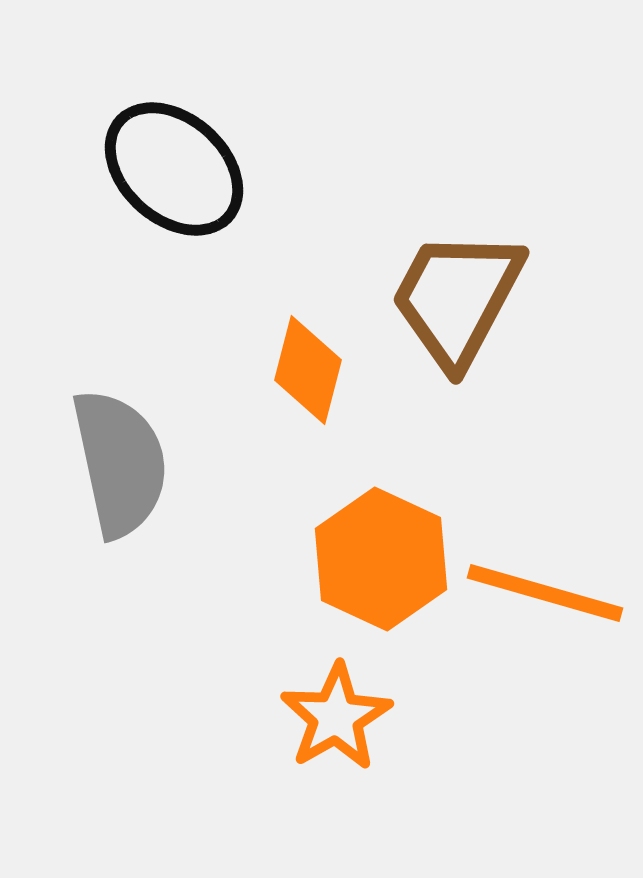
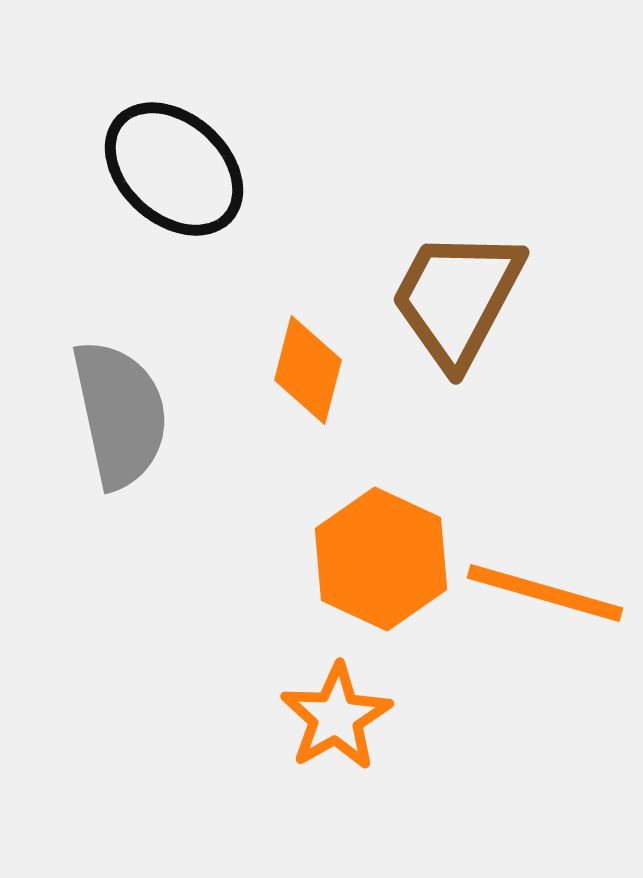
gray semicircle: moved 49 px up
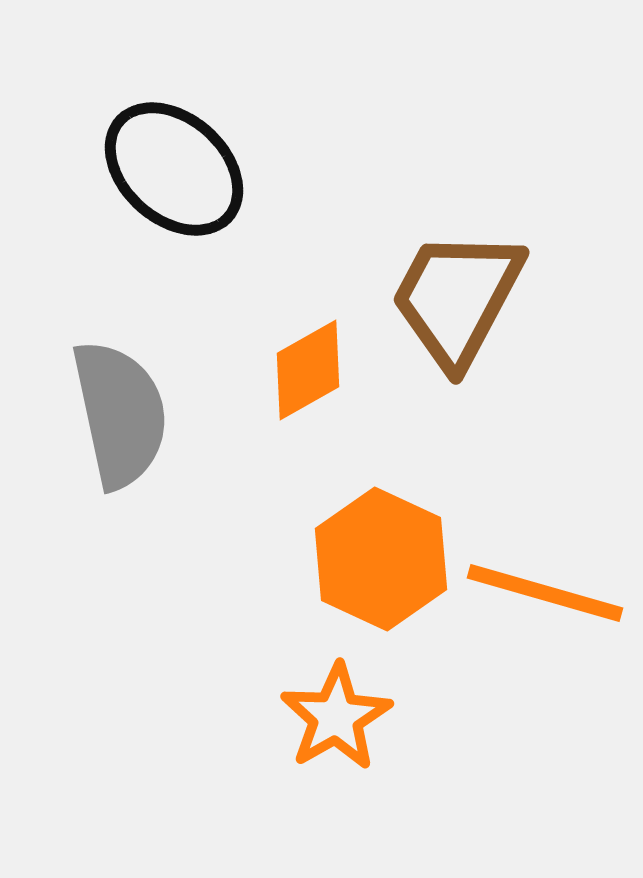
orange diamond: rotated 46 degrees clockwise
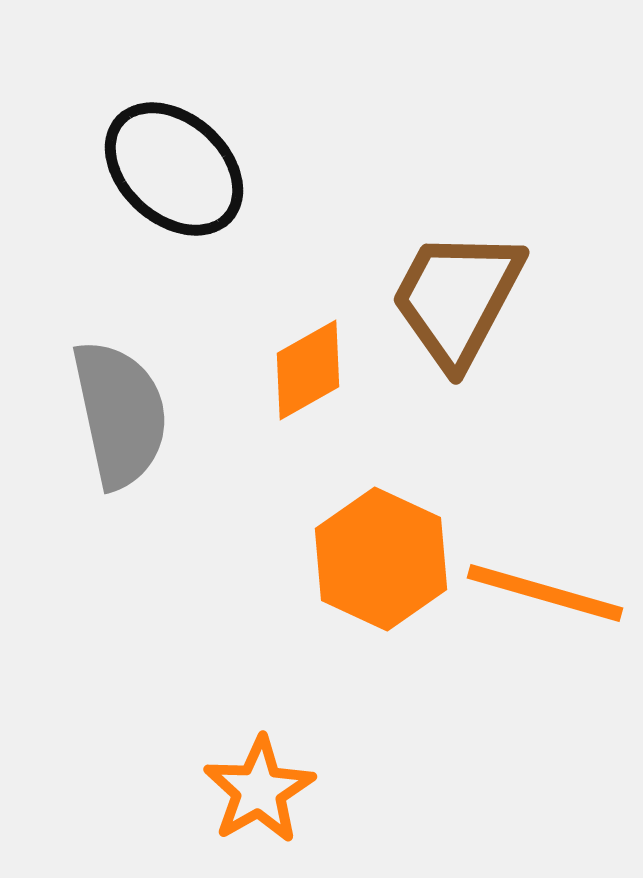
orange star: moved 77 px left, 73 px down
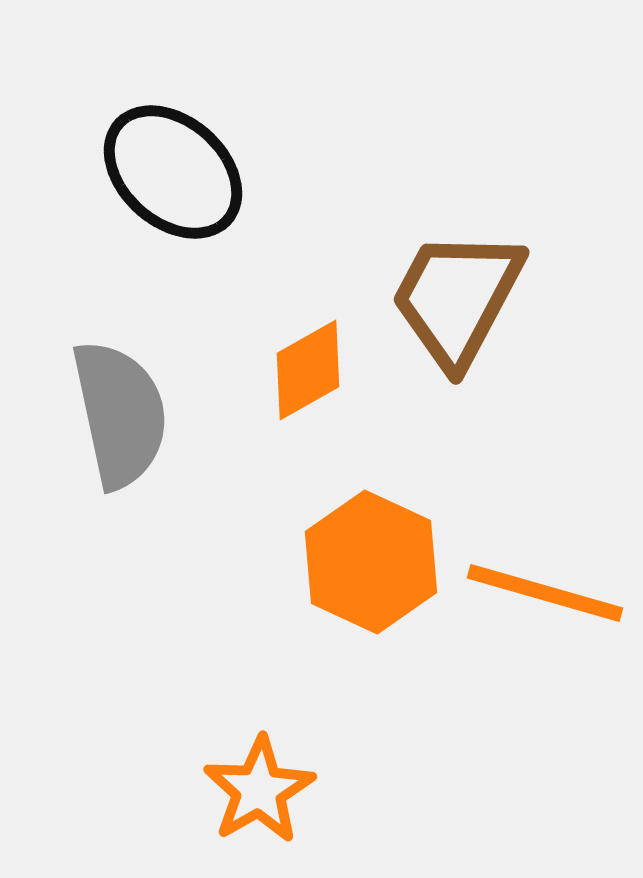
black ellipse: moved 1 px left, 3 px down
orange hexagon: moved 10 px left, 3 px down
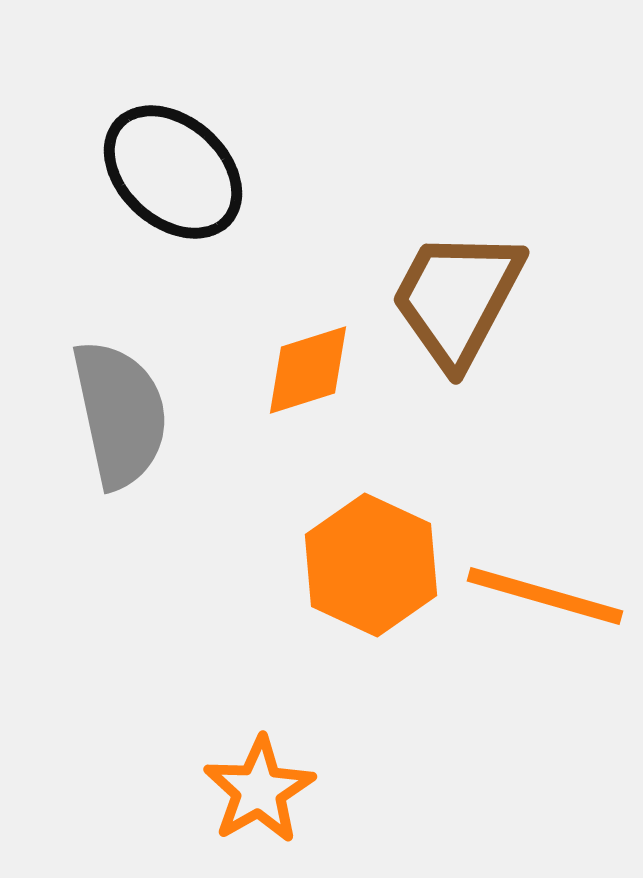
orange diamond: rotated 12 degrees clockwise
orange hexagon: moved 3 px down
orange line: moved 3 px down
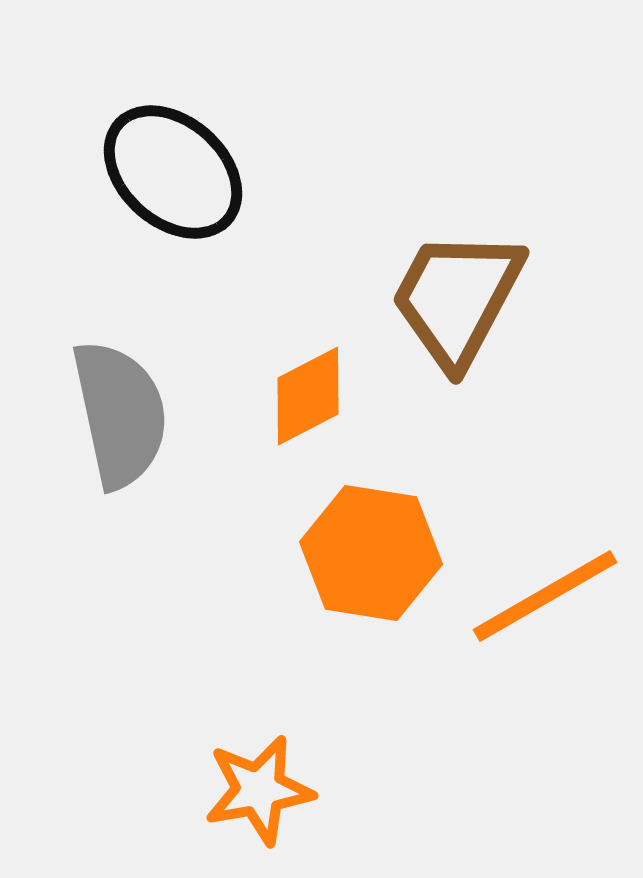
orange diamond: moved 26 px down; rotated 10 degrees counterclockwise
orange hexagon: moved 12 px up; rotated 16 degrees counterclockwise
orange line: rotated 46 degrees counterclockwise
orange star: rotated 20 degrees clockwise
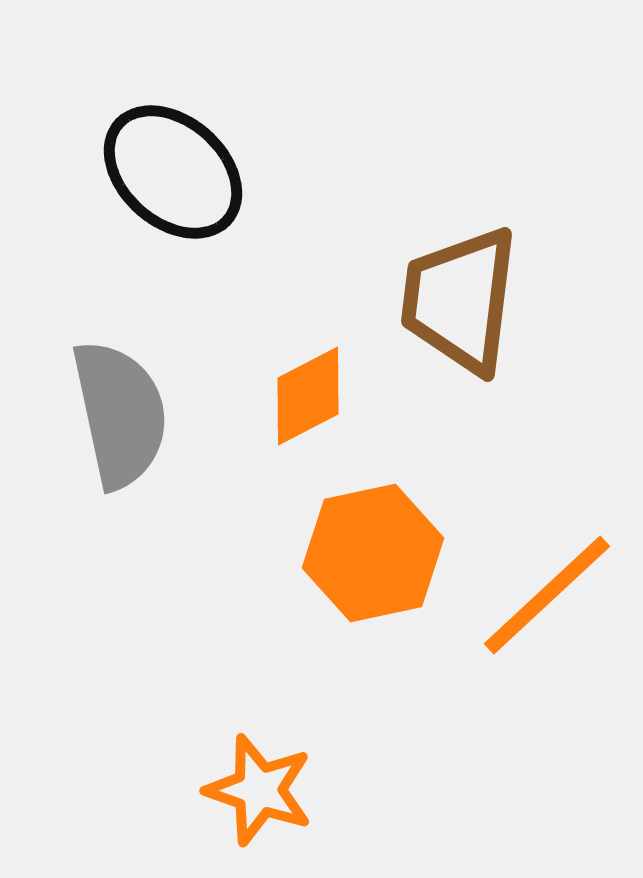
brown trapezoid: moved 3 px right, 2 px down; rotated 21 degrees counterclockwise
orange hexagon: moved 2 px right; rotated 21 degrees counterclockwise
orange line: moved 2 px right, 1 px up; rotated 13 degrees counterclockwise
orange star: rotated 29 degrees clockwise
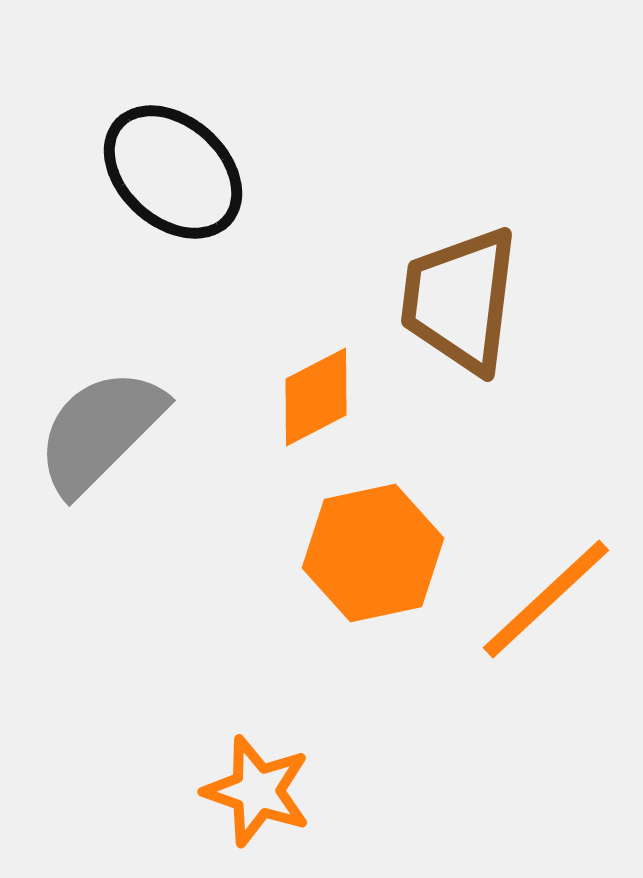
orange diamond: moved 8 px right, 1 px down
gray semicircle: moved 20 px left, 17 px down; rotated 123 degrees counterclockwise
orange line: moved 1 px left, 4 px down
orange star: moved 2 px left, 1 px down
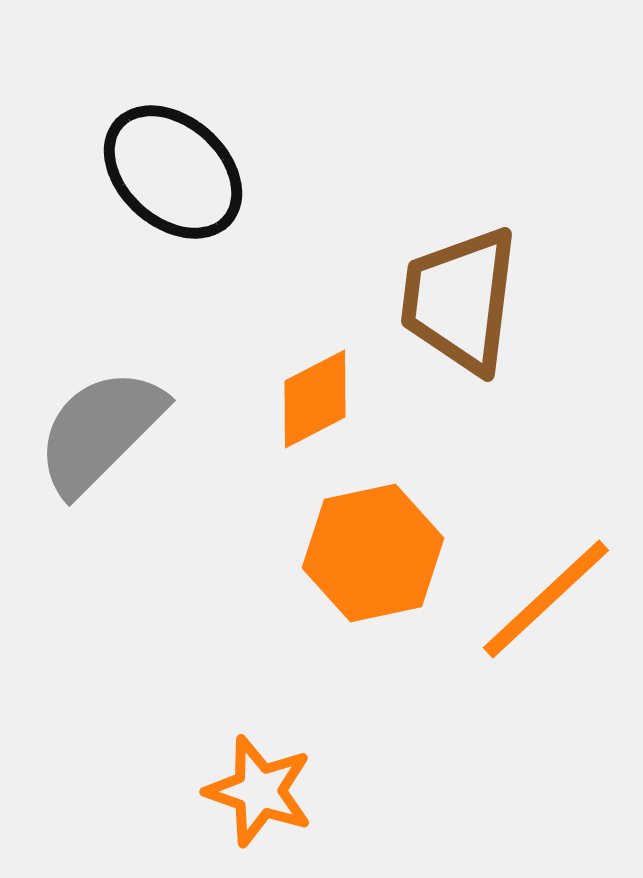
orange diamond: moved 1 px left, 2 px down
orange star: moved 2 px right
